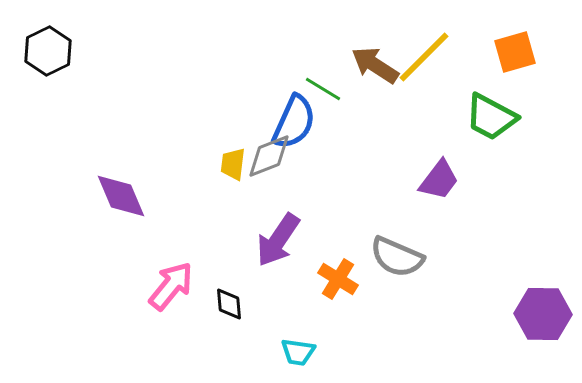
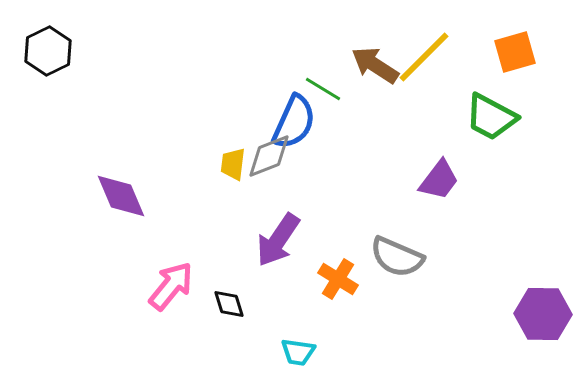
black diamond: rotated 12 degrees counterclockwise
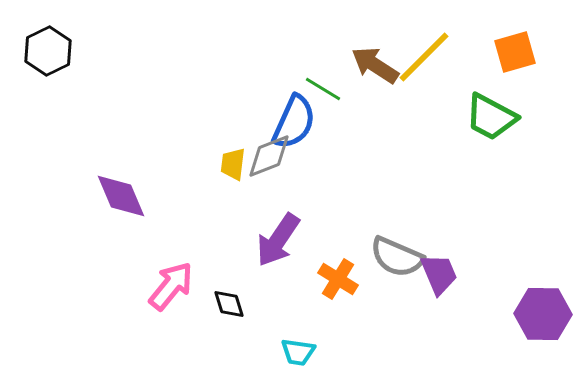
purple trapezoid: moved 94 px down; rotated 60 degrees counterclockwise
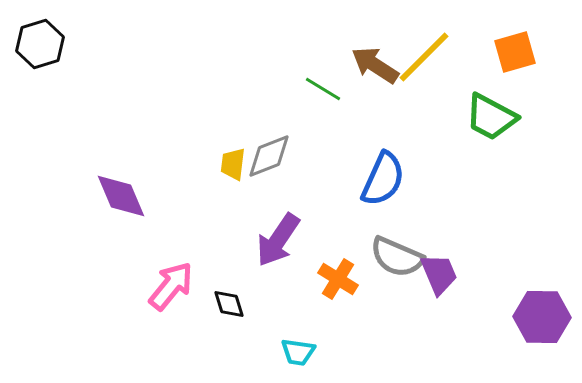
black hexagon: moved 8 px left, 7 px up; rotated 9 degrees clockwise
blue semicircle: moved 89 px right, 57 px down
purple hexagon: moved 1 px left, 3 px down
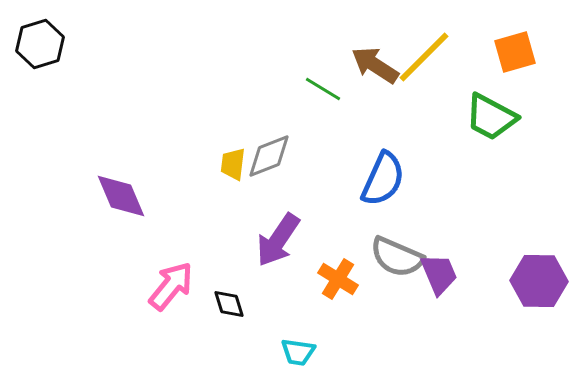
purple hexagon: moved 3 px left, 36 px up
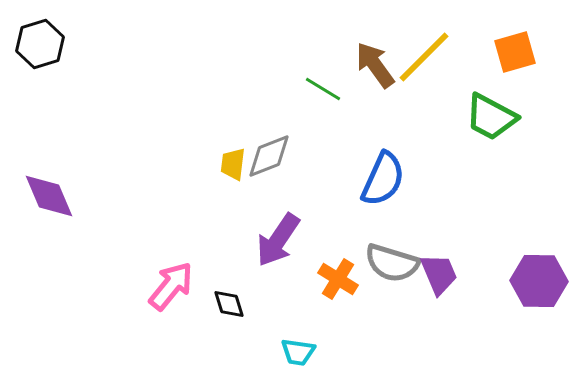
brown arrow: rotated 21 degrees clockwise
purple diamond: moved 72 px left
gray semicircle: moved 5 px left, 6 px down; rotated 6 degrees counterclockwise
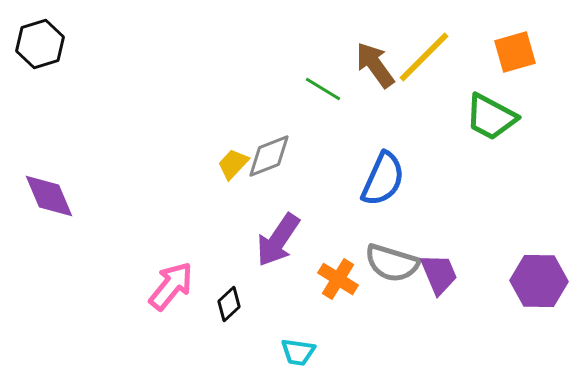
yellow trapezoid: rotated 36 degrees clockwise
black diamond: rotated 64 degrees clockwise
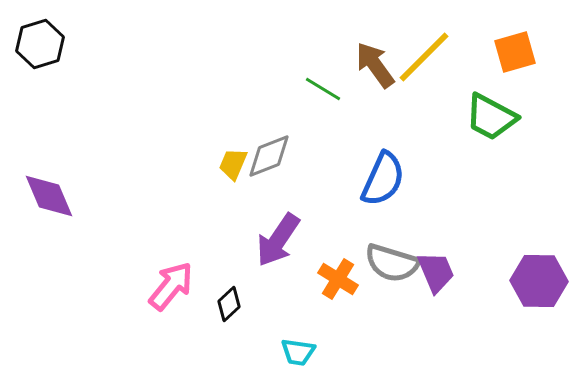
yellow trapezoid: rotated 20 degrees counterclockwise
purple trapezoid: moved 3 px left, 2 px up
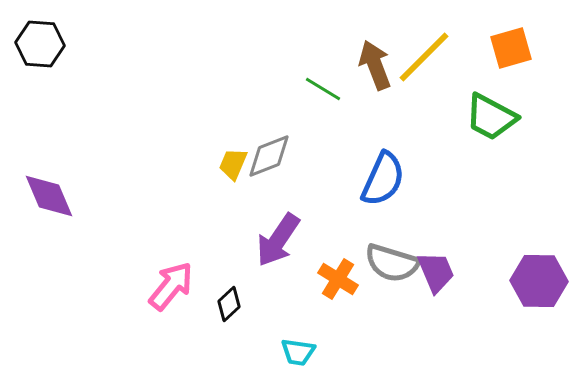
black hexagon: rotated 21 degrees clockwise
orange square: moved 4 px left, 4 px up
brown arrow: rotated 15 degrees clockwise
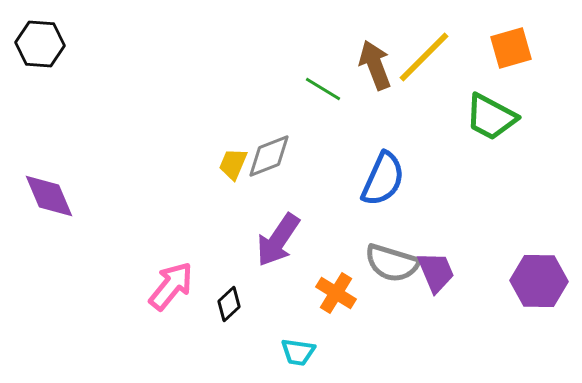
orange cross: moved 2 px left, 14 px down
